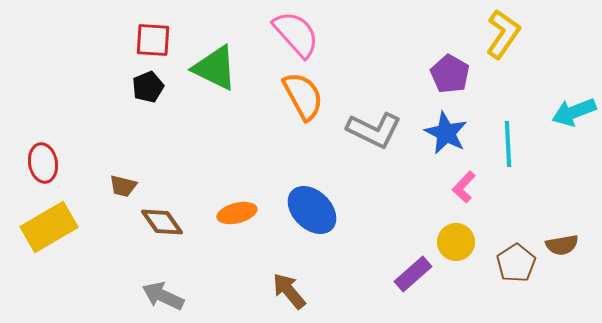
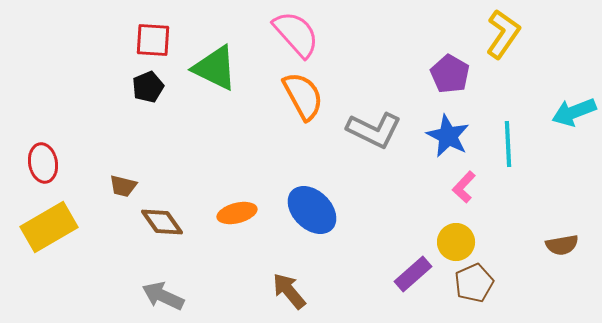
blue star: moved 2 px right, 3 px down
brown pentagon: moved 42 px left, 20 px down; rotated 9 degrees clockwise
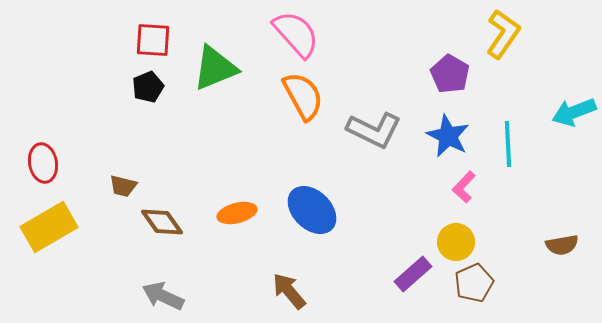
green triangle: rotated 48 degrees counterclockwise
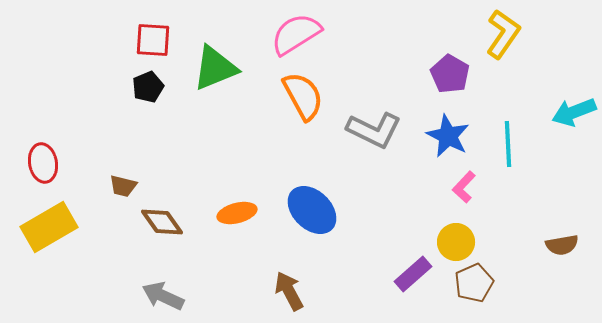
pink semicircle: rotated 80 degrees counterclockwise
brown arrow: rotated 12 degrees clockwise
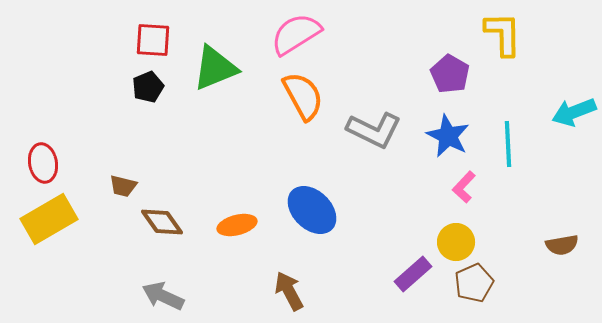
yellow L-shape: rotated 36 degrees counterclockwise
orange ellipse: moved 12 px down
yellow rectangle: moved 8 px up
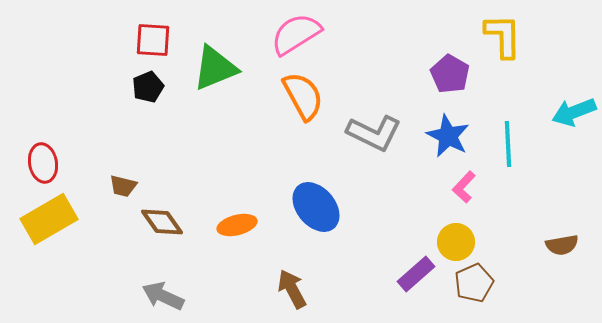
yellow L-shape: moved 2 px down
gray L-shape: moved 3 px down
blue ellipse: moved 4 px right, 3 px up; rotated 6 degrees clockwise
purple rectangle: moved 3 px right
brown arrow: moved 3 px right, 2 px up
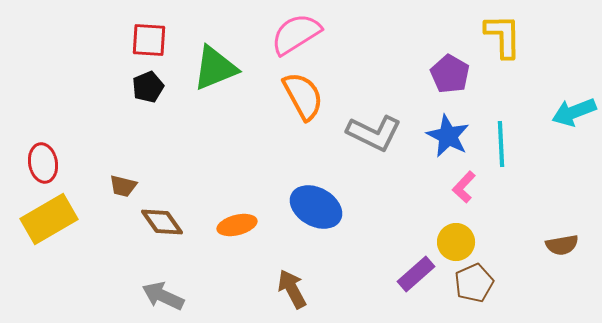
red square: moved 4 px left
cyan line: moved 7 px left
blue ellipse: rotated 21 degrees counterclockwise
